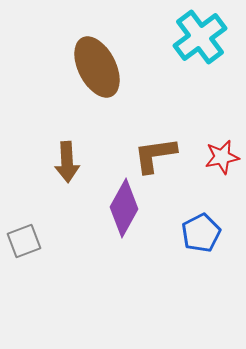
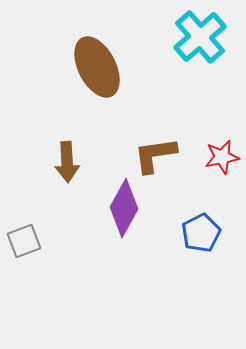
cyan cross: rotated 4 degrees counterclockwise
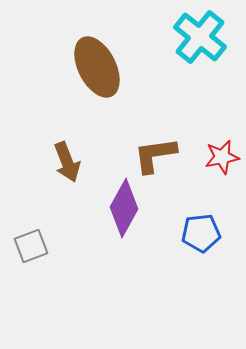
cyan cross: rotated 10 degrees counterclockwise
brown arrow: rotated 18 degrees counterclockwise
blue pentagon: rotated 21 degrees clockwise
gray square: moved 7 px right, 5 px down
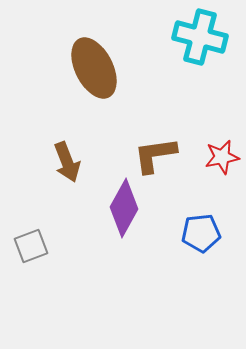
cyan cross: rotated 24 degrees counterclockwise
brown ellipse: moved 3 px left, 1 px down
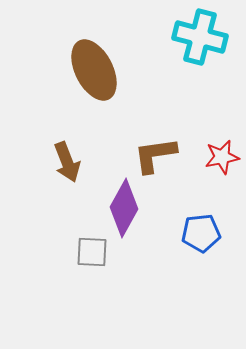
brown ellipse: moved 2 px down
gray square: moved 61 px right, 6 px down; rotated 24 degrees clockwise
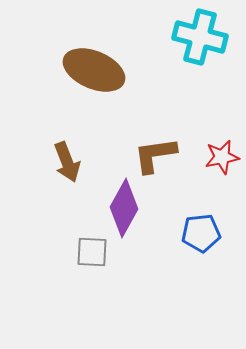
brown ellipse: rotated 40 degrees counterclockwise
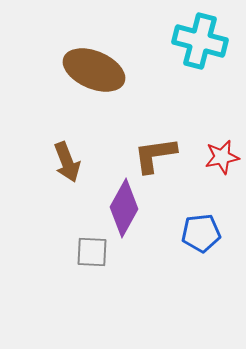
cyan cross: moved 4 px down
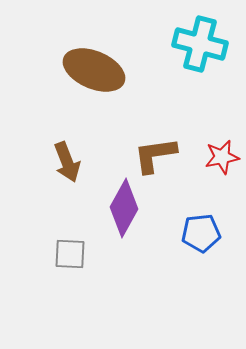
cyan cross: moved 3 px down
gray square: moved 22 px left, 2 px down
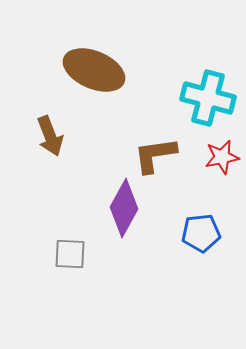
cyan cross: moved 8 px right, 54 px down
brown arrow: moved 17 px left, 26 px up
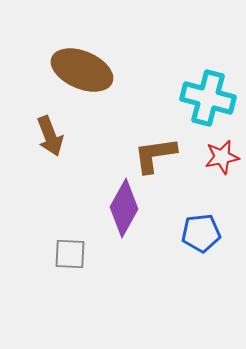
brown ellipse: moved 12 px left
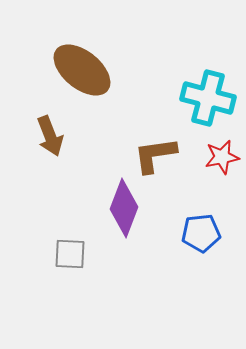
brown ellipse: rotated 16 degrees clockwise
purple diamond: rotated 8 degrees counterclockwise
